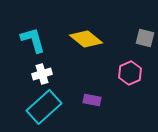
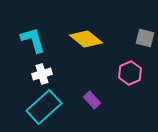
purple rectangle: rotated 36 degrees clockwise
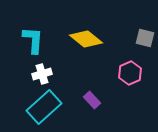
cyan L-shape: rotated 20 degrees clockwise
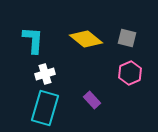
gray square: moved 18 px left
white cross: moved 3 px right
cyan rectangle: moved 1 px right, 1 px down; rotated 32 degrees counterclockwise
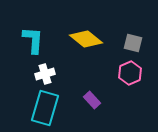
gray square: moved 6 px right, 5 px down
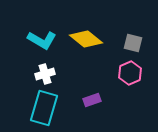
cyan L-shape: moved 9 px right; rotated 116 degrees clockwise
purple rectangle: rotated 66 degrees counterclockwise
cyan rectangle: moved 1 px left
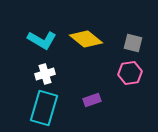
pink hexagon: rotated 15 degrees clockwise
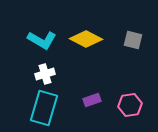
yellow diamond: rotated 12 degrees counterclockwise
gray square: moved 3 px up
pink hexagon: moved 32 px down
